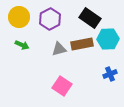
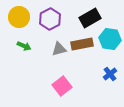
black rectangle: rotated 65 degrees counterclockwise
cyan hexagon: moved 2 px right; rotated 10 degrees clockwise
green arrow: moved 2 px right, 1 px down
blue cross: rotated 16 degrees counterclockwise
pink square: rotated 18 degrees clockwise
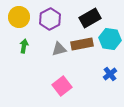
green arrow: rotated 104 degrees counterclockwise
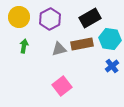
blue cross: moved 2 px right, 8 px up
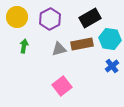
yellow circle: moved 2 px left
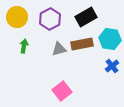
black rectangle: moved 4 px left, 1 px up
pink square: moved 5 px down
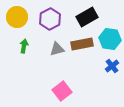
black rectangle: moved 1 px right
gray triangle: moved 2 px left
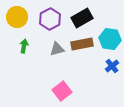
black rectangle: moved 5 px left, 1 px down
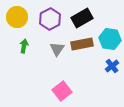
gray triangle: rotated 42 degrees counterclockwise
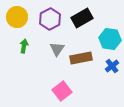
brown rectangle: moved 1 px left, 14 px down
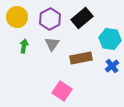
black rectangle: rotated 10 degrees counterclockwise
gray triangle: moved 5 px left, 5 px up
pink square: rotated 18 degrees counterclockwise
